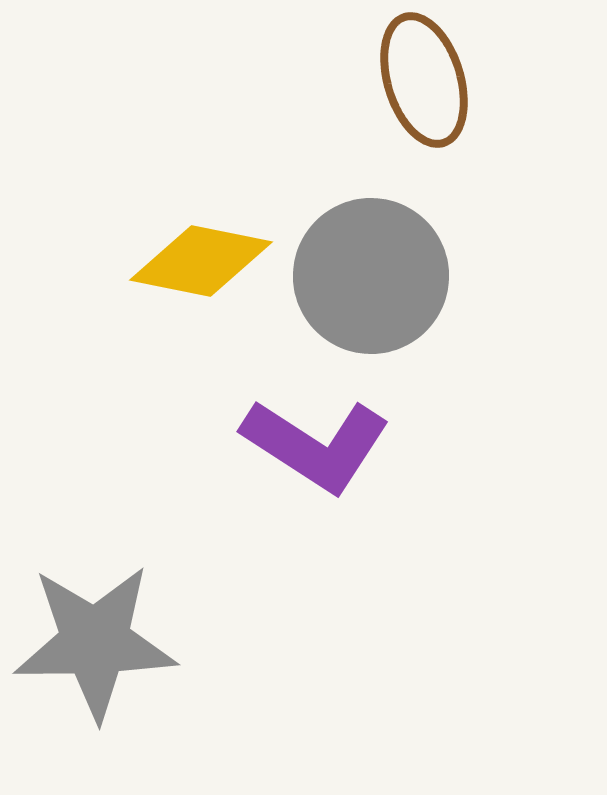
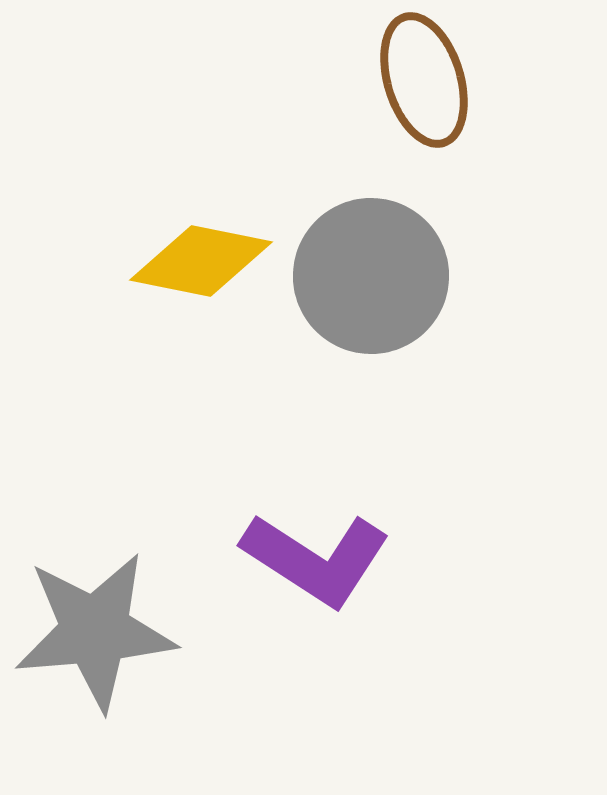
purple L-shape: moved 114 px down
gray star: moved 11 px up; rotated 4 degrees counterclockwise
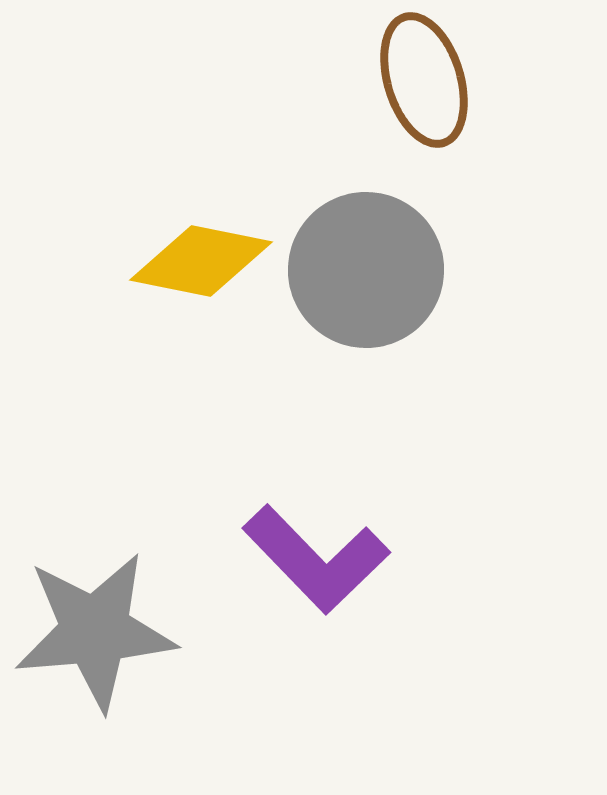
gray circle: moved 5 px left, 6 px up
purple L-shape: rotated 13 degrees clockwise
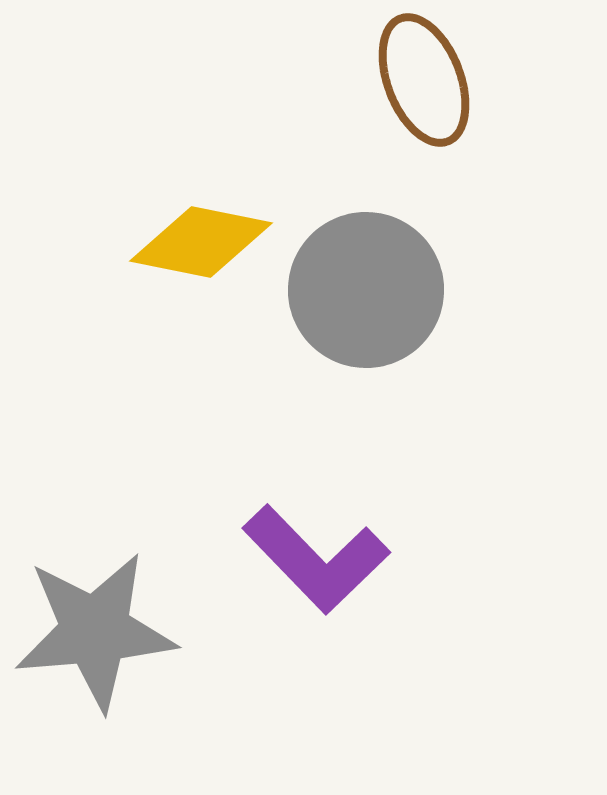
brown ellipse: rotated 4 degrees counterclockwise
yellow diamond: moved 19 px up
gray circle: moved 20 px down
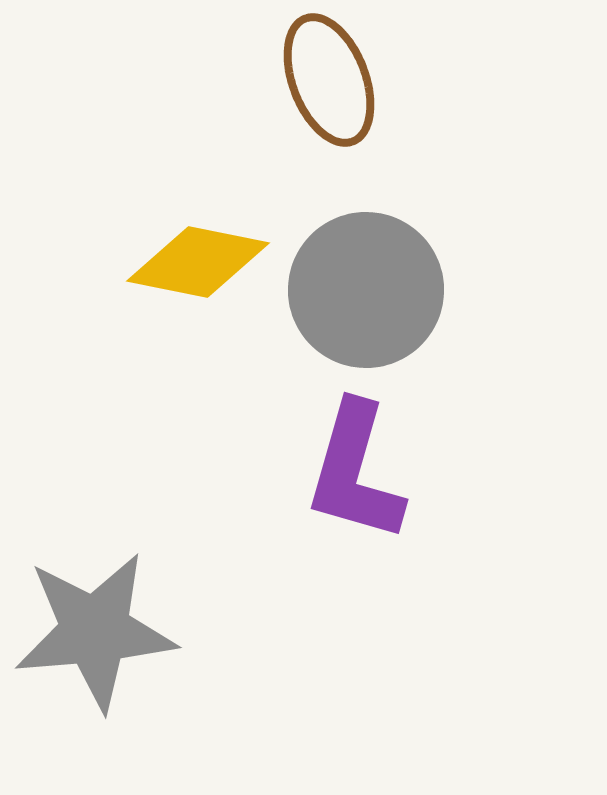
brown ellipse: moved 95 px left
yellow diamond: moved 3 px left, 20 px down
purple L-shape: moved 39 px right, 87 px up; rotated 60 degrees clockwise
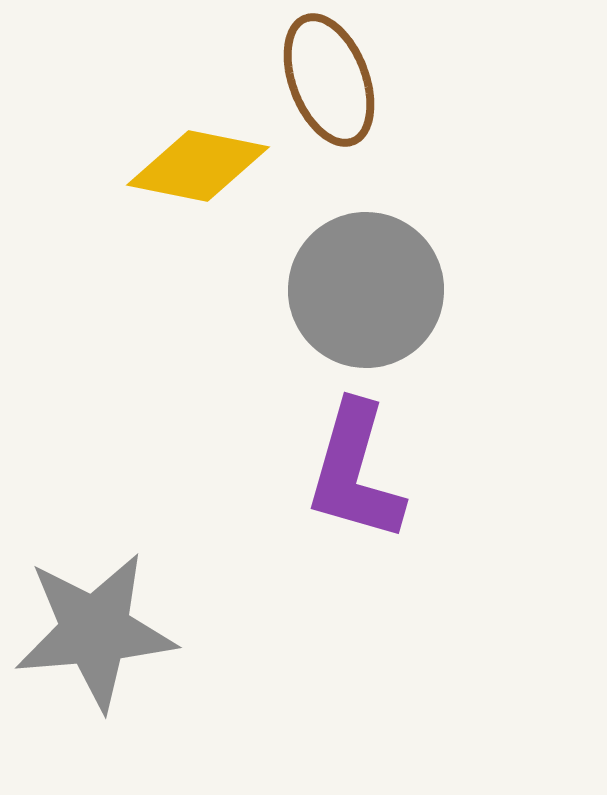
yellow diamond: moved 96 px up
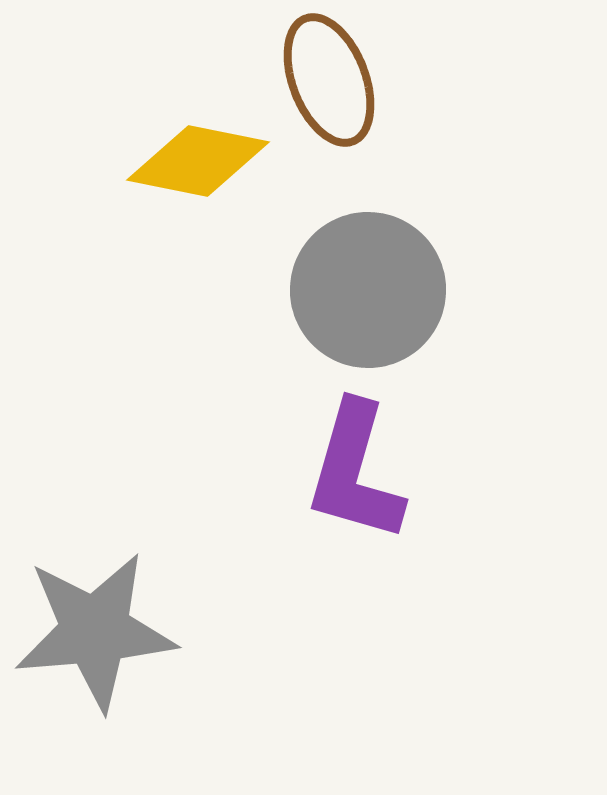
yellow diamond: moved 5 px up
gray circle: moved 2 px right
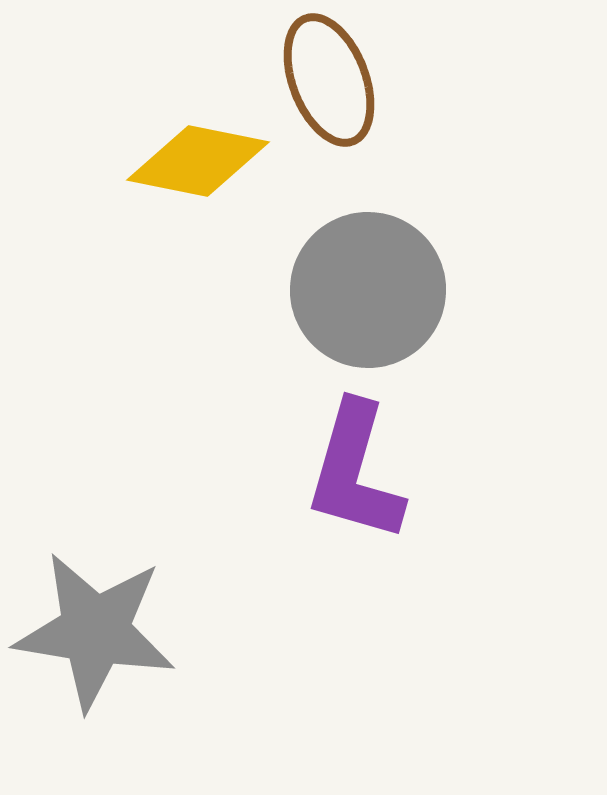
gray star: rotated 14 degrees clockwise
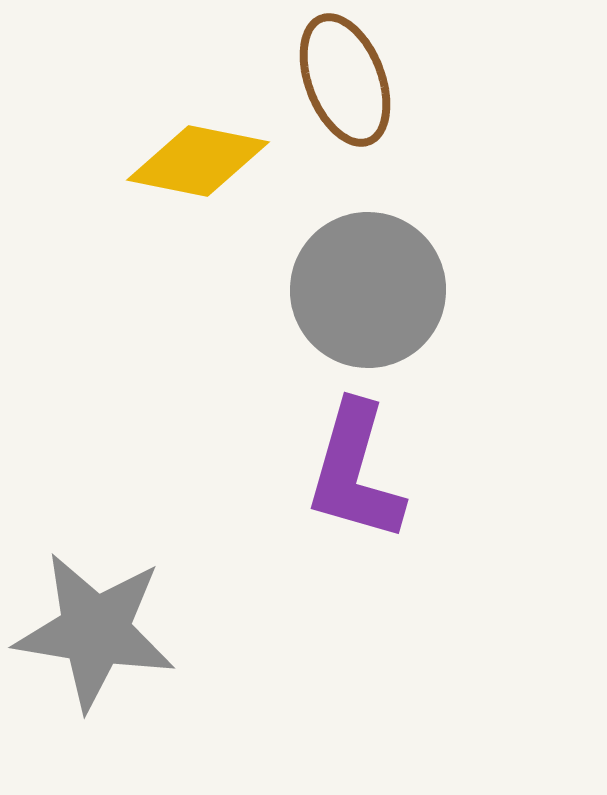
brown ellipse: moved 16 px right
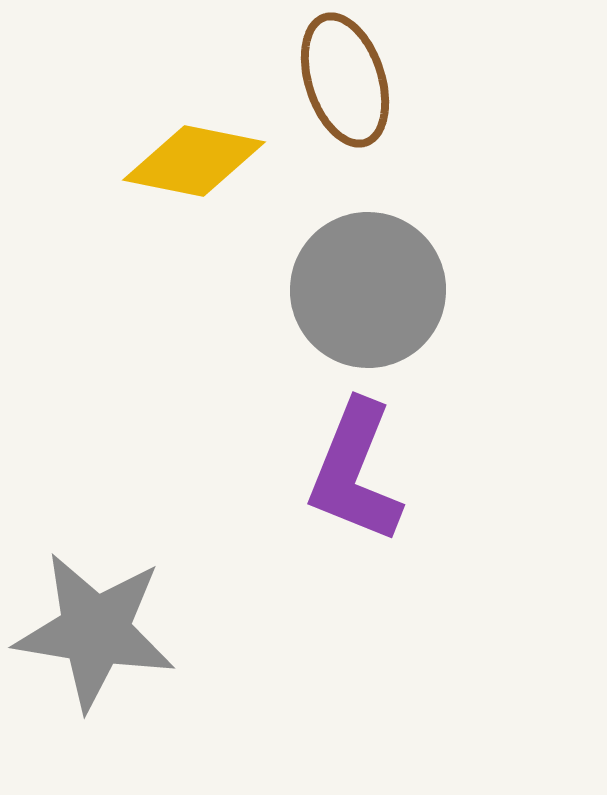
brown ellipse: rotated 3 degrees clockwise
yellow diamond: moved 4 px left
purple L-shape: rotated 6 degrees clockwise
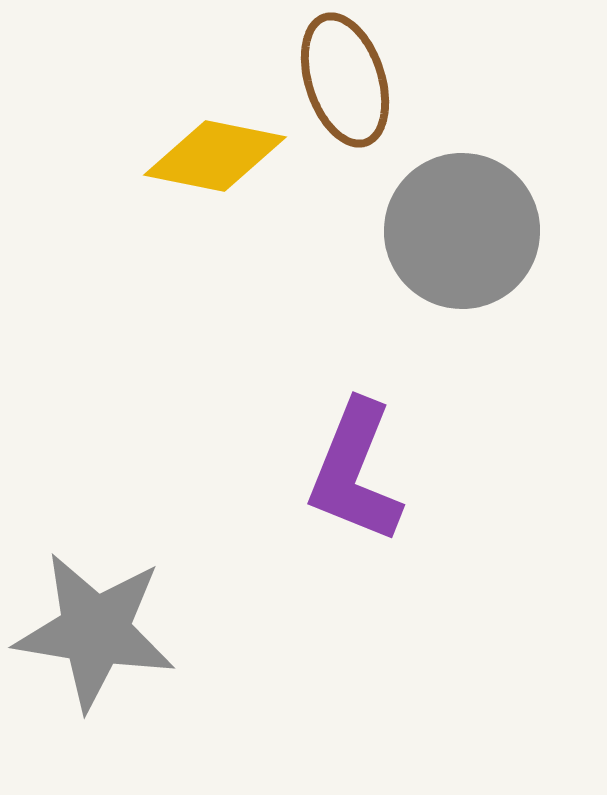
yellow diamond: moved 21 px right, 5 px up
gray circle: moved 94 px right, 59 px up
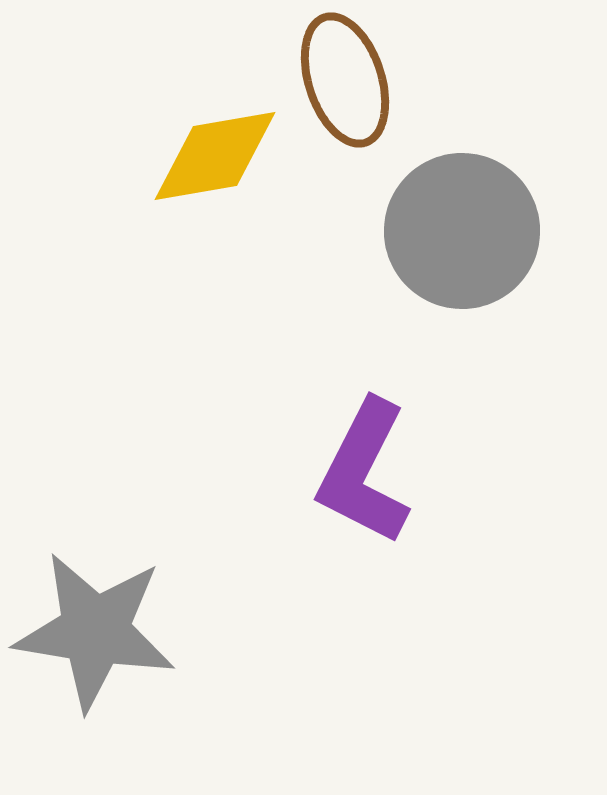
yellow diamond: rotated 21 degrees counterclockwise
purple L-shape: moved 9 px right; rotated 5 degrees clockwise
